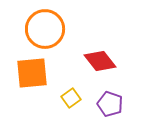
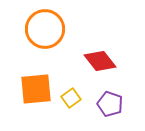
orange square: moved 4 px right, 16 px down
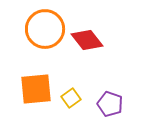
red diamond: moved 13 px left, 21 px up
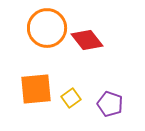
orange circle: moved 2 px right, 1 px up
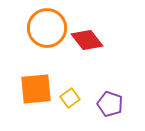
yellow square: moved 1 px left
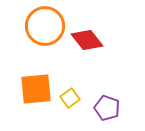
orange circle: moved 2 px left, 2 px up
purple pentagon: moved 3 px left, 4 px down
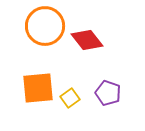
orange square: moved 2 px right, 1 px up
purple pentagon: moved 1 px right, 15 px up
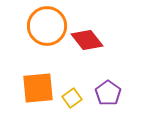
orange circle: moved 2 px right
purple pentagon: rotated 15 degrees clockwise
yellow square: moved 2 px right
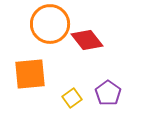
orange circle: moved 3 px right, 2 px up
orange square: moved 8 px left, 14 px up
